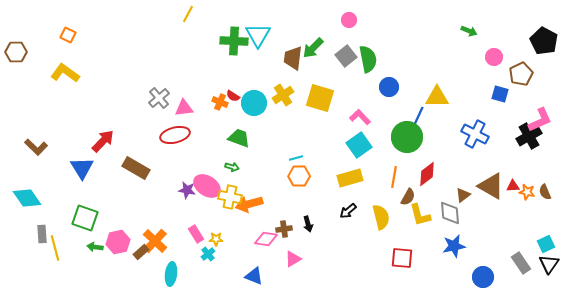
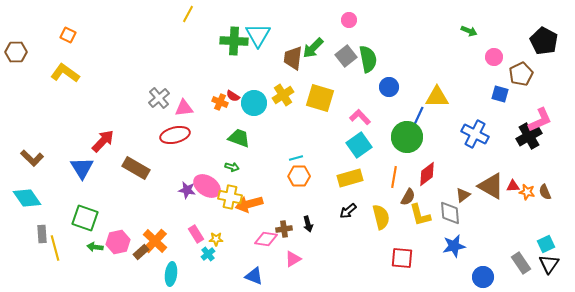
brown L-shape at (36, 147): moved 4 px left, 11 px down
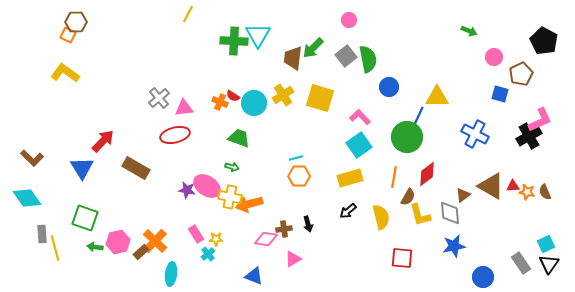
brown hexagon at (16, 52): moved 60 px right, 30 px up
